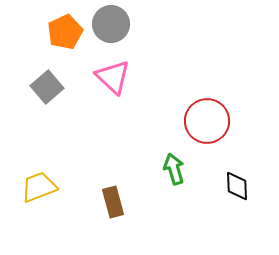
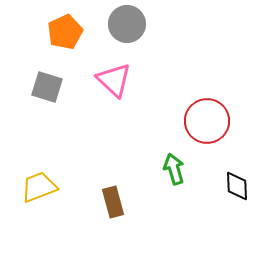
gray circle: moved 16 px right
pink triangle: moved 1 px right, 3 px down
gray square: rotated 32 degrees counterclockwise
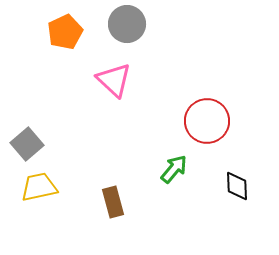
gray square: moved 20 px left, 57 px down; rotated 32 degrees clockwise
green arrow: rotated 56 degrees clockwise
yellow trapezoid: rotated 9 degrees clockwise
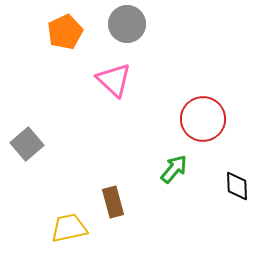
red circle: moved 4 px left, 2 px up
yellow trapezoid: moved 30 px right, 41 px down
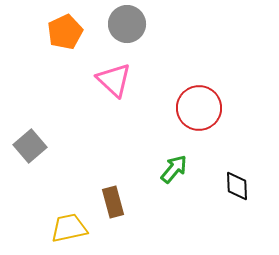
red circle: moved 4 px left, 11 px up
gray square: moved 3 px right, 2 px down
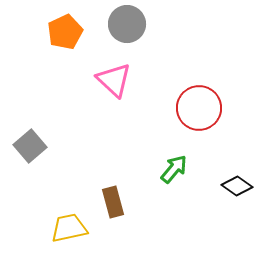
black diamond: rotated 52 degrees counterclockwise
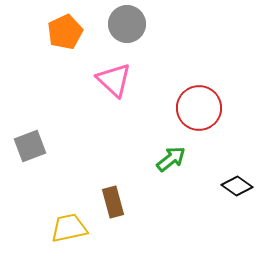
gray square: rotated 20 degrees clockwise
green arrow: moved 3 px left, 10 px up; rotated 12 degrees clockwise
